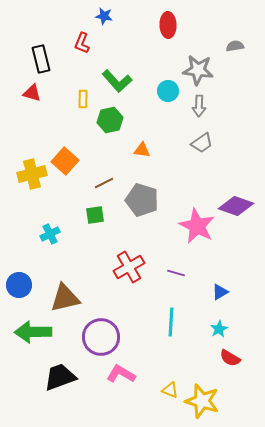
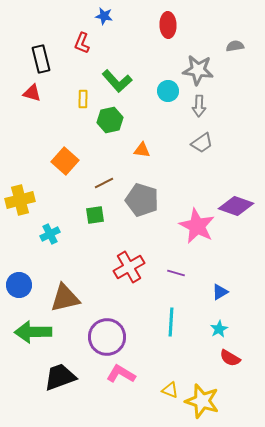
yellow cross: moved 12 px left, 26 px down
purple circle: moved 6 px right
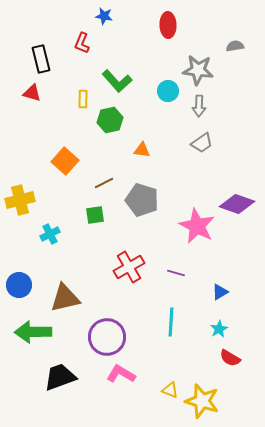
purple diamond: moved 1 px right, 2 px up
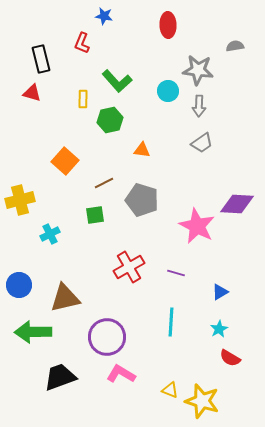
purple diamond: rotated 16 degrees counterclockwise
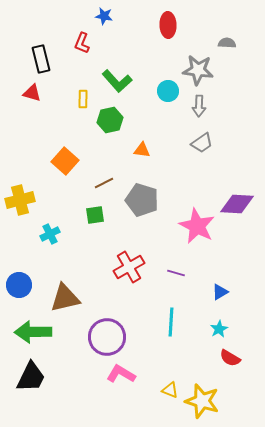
gray semicircle: moved 8 px left, 3 px up; rotated 12 degrees clockwise
black trapezoid: moved 29 px left; rotated 136 degrees clockwise
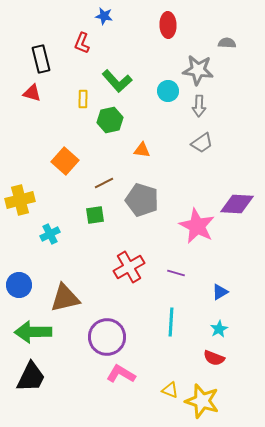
red semicircle: moved 16 px left; rotated 10 degrees counterclockwise
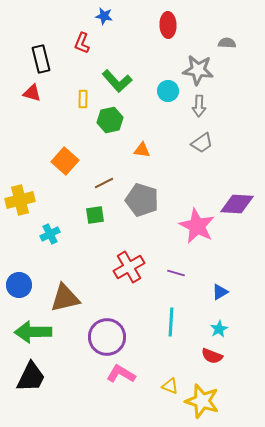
red semicircle: moved 2 px left, 2 px up
yellow triangle: moved 4 px up
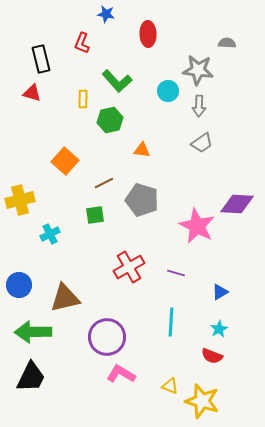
blue star: moved 2 px right, 2 px up
red ellipse: moved 20 px left, 9 px down
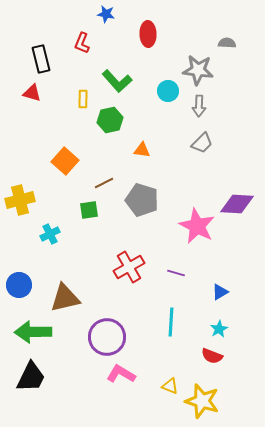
gray trapezoid: rotated 10 degrees counterclockwise
green square: moved 6 px left, 5 px up
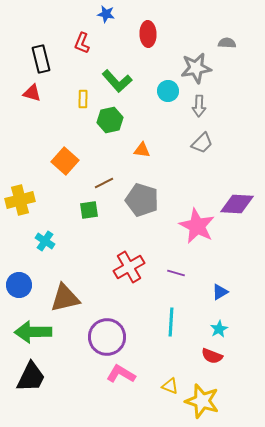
gray star: moved 2 px left, 2 px up; rotated 16 degrees counterclockwise
cyan cross: moved 5 px left, 7 px down; rotated 30 degrees counterclockwise
